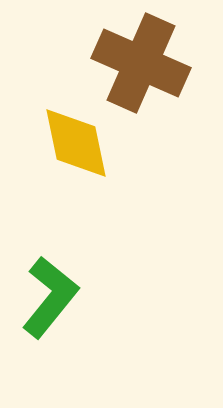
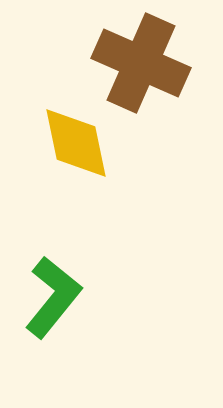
green L-shape: moved 3 px right
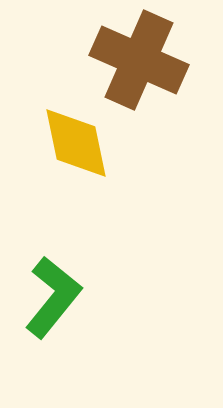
brown cross: moved 2 px left, 3 px up
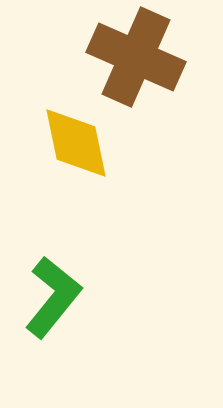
brown cross: moved 3 px left, 3 px up
